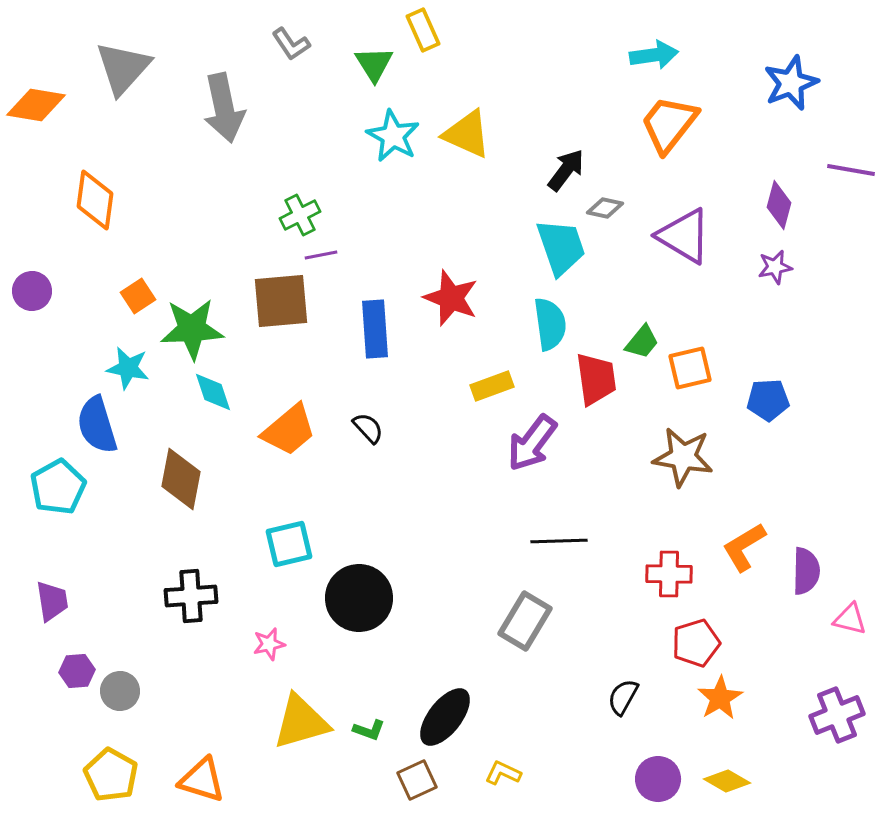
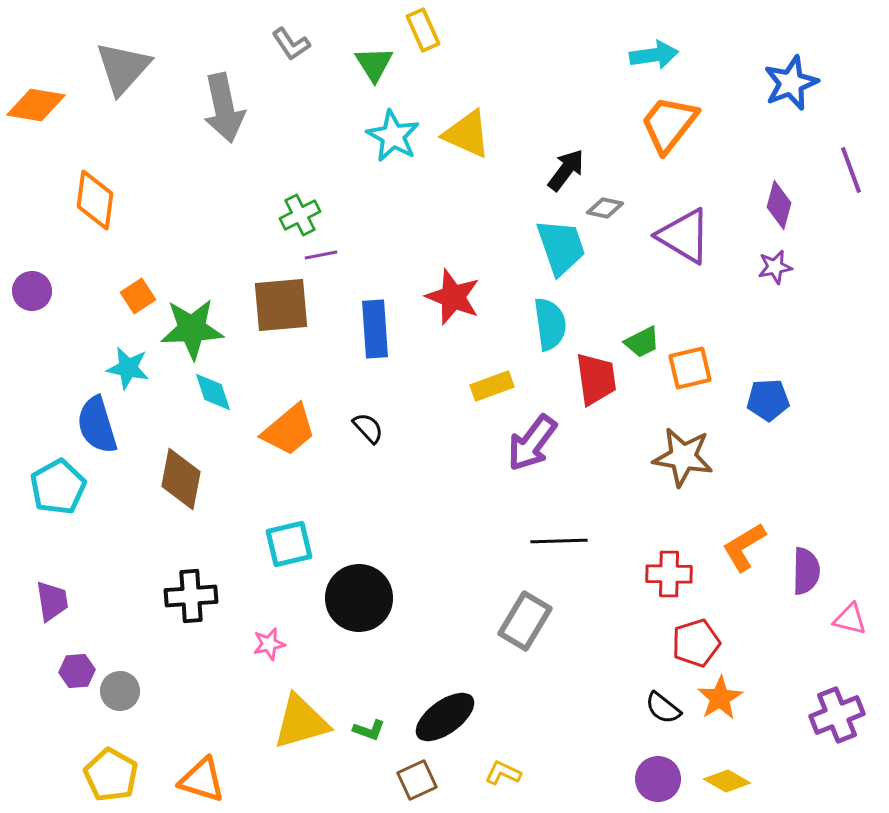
purple line at (851, 170): rotated 60 degrees clockwise
red star at (451, 298): moved 2 px right, 1 px up
brown square at (281, 301): moved 4 px down
green trapezoid at (642, 342): rotated 24 degrees clockwise
black semicircle at (623, 697): moved 40 px right, 11 px down; rotated 81 degrees counterclockwise
black ellipse at (445, 717): rotated 16 degrees clockwise
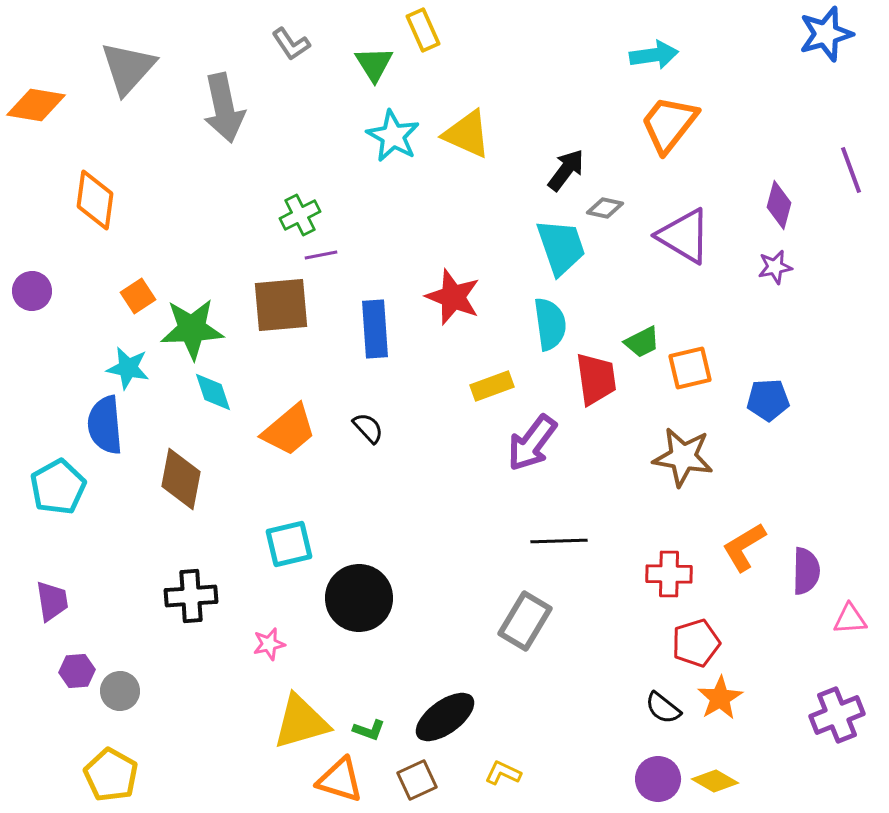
gray triangle at (123, 68): moved 5 px right
blue star at (791, 83): moved 35 px right, 49 px up; rotated 6 degrees clockwise
blue semicircle at (97, 425): moved 8 px right; rotated 12 degrees clockwise
pink triangle at (850, 619): rotated 18 degrees counterclockwise
orange triangle at (202, 780): moved 138 px right
yellow diamond at (727, 781): moved 12 px left
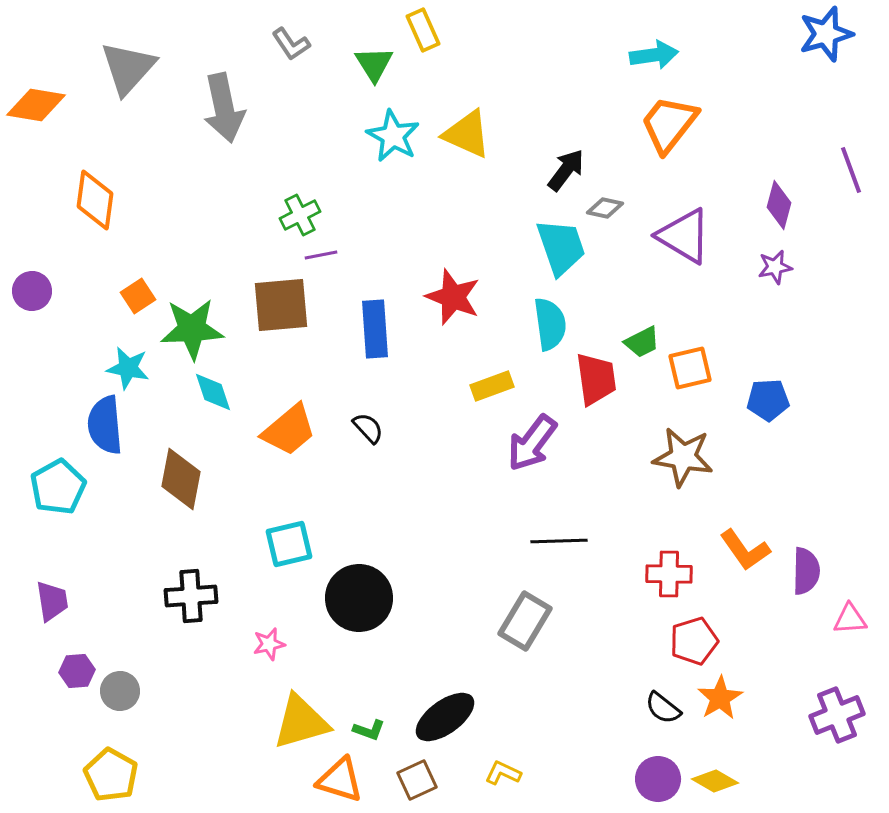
orange L-shape at (744, 547): moved 1 px right, 3 px down; rotated 94 degrees counterclockwise
red pentagon at (696, 643): moved 2 px left, 2 px up
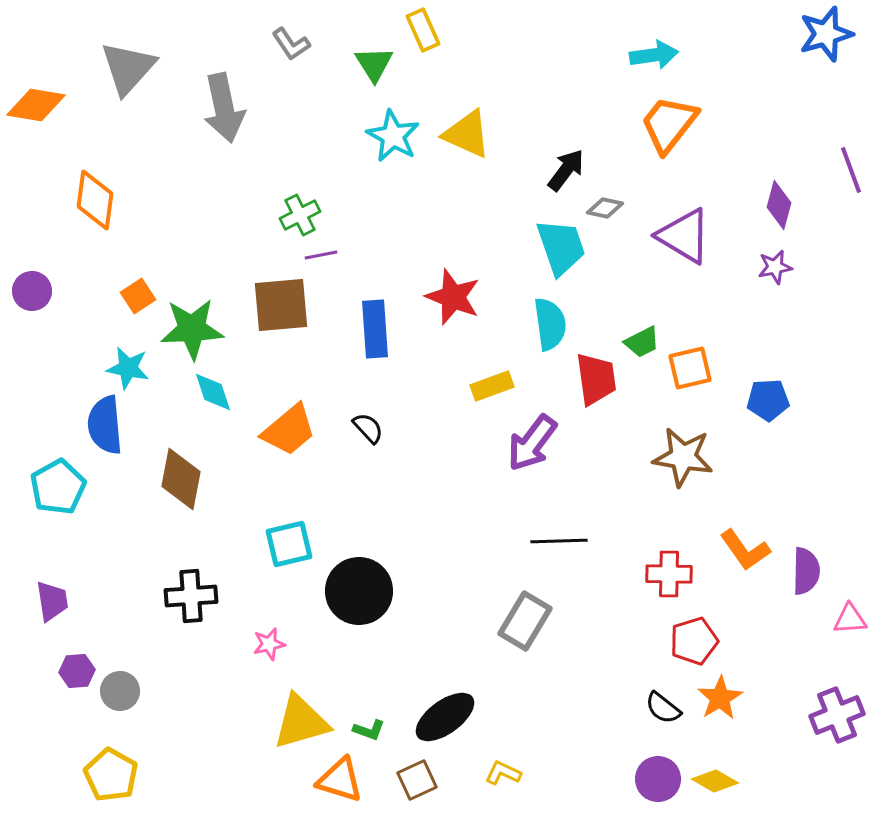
black circle at (359, 598): moved 7 px up
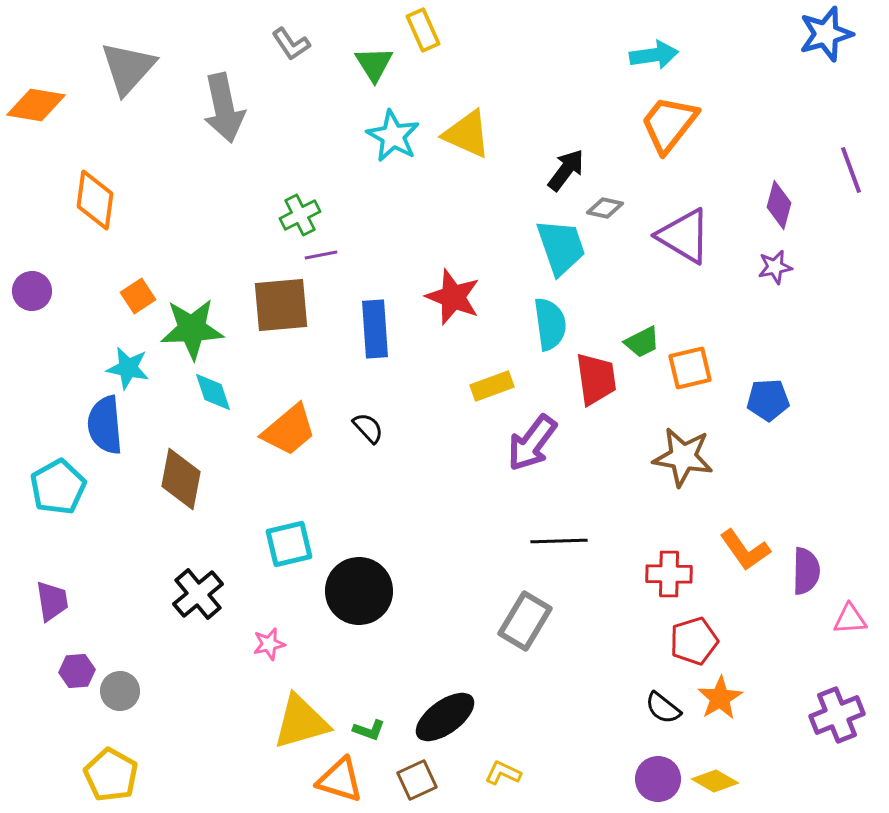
black cross at (191, 596): moved 7 px right, 2 px up; rotated 36 degrees counterclockwise
